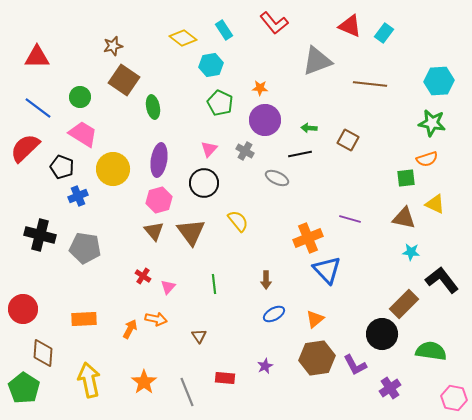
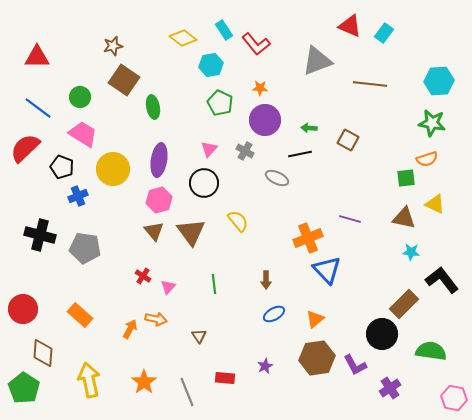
red L-shape at (274, 23): moved 18 px left, 21 px down
orange rectangle at (84, 319): moved 4 px left, 4 px up; rotated 45 degrees clockwise
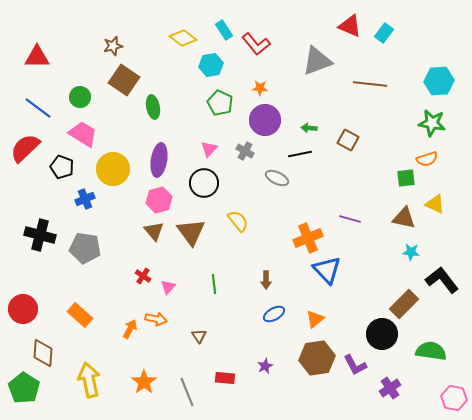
blue cross at (78, 196): moved 7 px right, 3 px down
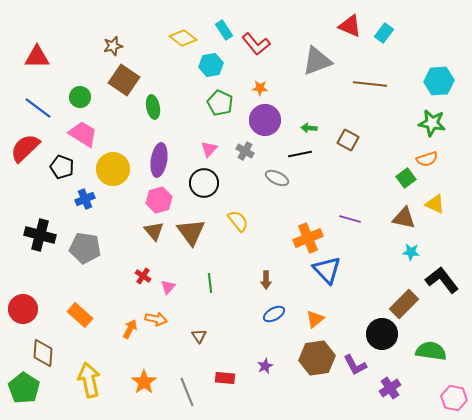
green square at (406, 178): rotated 30 degrees counterclockwise
green line at (214, 284): moved 4 px left, 1 px up
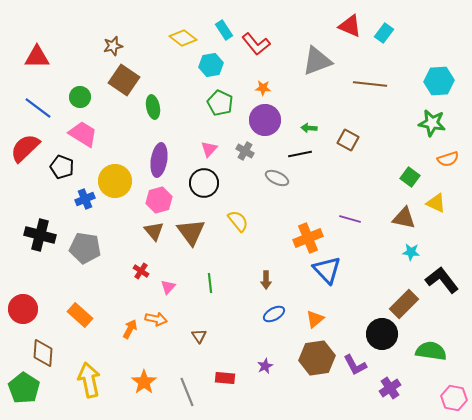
orange star at (260, 88): moved 3 px right
orange semicircle at (427, 159): moved 21 px right
yellow circle at (113, 169): moved 2 px right, 12 px down
green square at (406, 178): moved 4 px right, 1 px up; rotated 18 degrees counterclockwise
yellow triangle at (435, 204): moved 1 px right, 1 px up
red cross at (143, 276): moved 2 px left, 5 px up
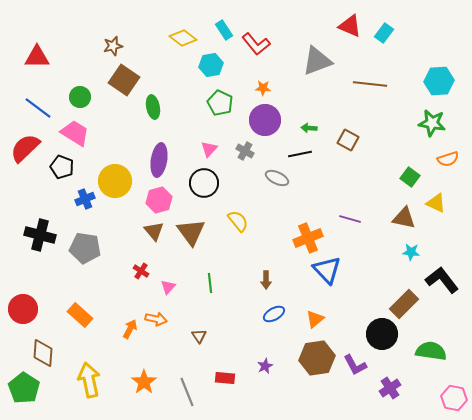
pink trapezoid at (83, 134): moved 8 px left, 1 px up
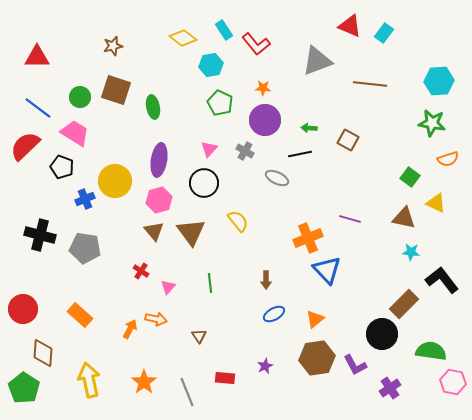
brown square at (124, 80): moved 8 px left, 10 px down; rotated 16 degrees counterclockwise
red semicircle at (25, 148): moved 2 px up
pink hexagon at (454, 398): moved 1 px left, 16 px up
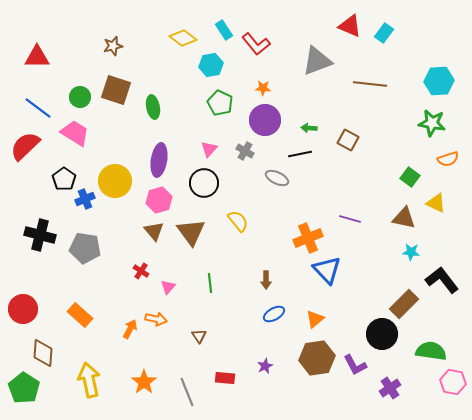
black pentagon at (62, 167): moved 2 px right, 12 px down; rotated 15 degrees clockwise
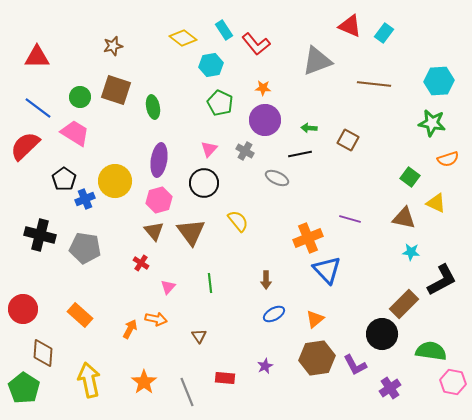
brown line at (370, 84): moved 4 px right
red cross at (141, 271): moved 8 px up
black L-shape at (442, 280): rotated 100 degrees clockwise
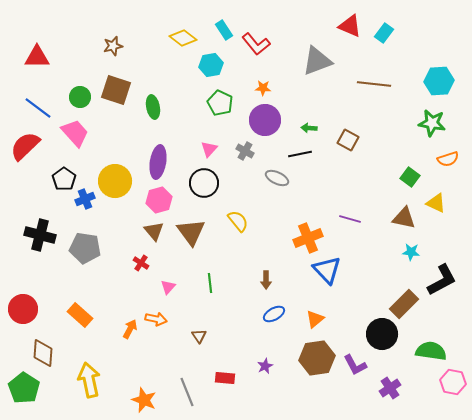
pink trapezoid at (75, 133): rotated 16 degrees clockwise
purple ellipse at (159, 160): moved 1 px left, 2 px down
orange star at (144, 382): moved 18 px down; rotated 15 degrees counterclockwise
